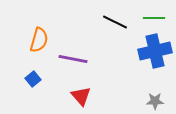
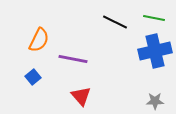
green line: rotated 10 degrees clockwise
orange semicircle: rotated 10 degrees clockwise
blue square: moved 2 px up
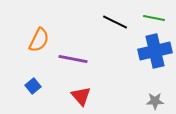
blue square: moved 9 px down
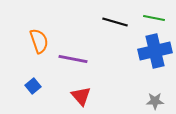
black line: rotated 10 degrees counterclockwise
orange semicircle: moved 1 px down; rotated 45 degrees counterclockwise
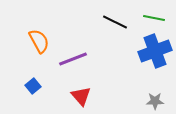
black line: rotated 10 degrees clockwise
orange semicircle: rotated 10 degrees counterclockwise
blue cross: rotated 8 degrees counterclockwise
purple line: rotated 32 degrees counterclockwise
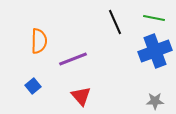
black line: rotated 40 degrees clockwise
orange semicircle: rotated 30 degrees clockwise
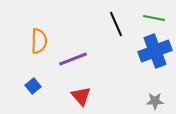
black line: moved 1 px right, 2 px down
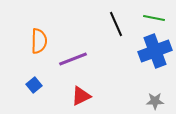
blue square: moved 1 px right, 1 px up
red triangle: rotated 45 degrees clockwise
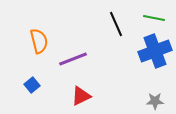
orange semicircle: rotated 15 degrees counterclockwise
blue square: moved 2 px left
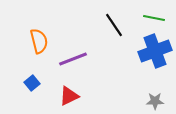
black line: moved 2 px left, 1 px down; rotated 10 degrees counterclockwise
blue square: moved 2 px up
red triangle: moved 12 px left
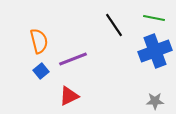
blue square: moved 9 px right, 12 px up
